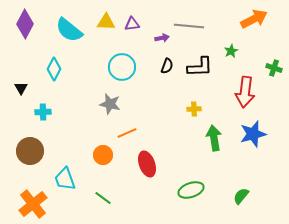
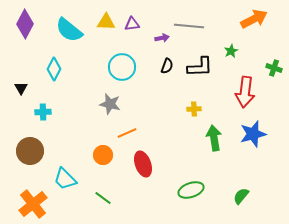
red ellipse: moved 4 px left
cyan trapezoid: rotated 25 degrees counterclockwise
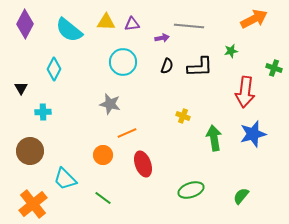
green star: rotated 16 degrees clockwise
cyan circle: moved 1 px right, 5 px up
yellow cross: moved 11 px left, 7 px down; rotated 24 degrees clockwise
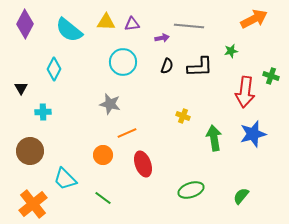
green cross: moved 3 px left, 8 px down
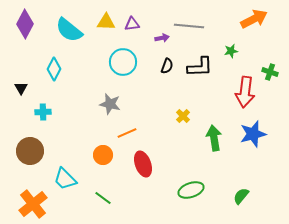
green cross: moved 1 px left, 4 px up
yellow cross: rotated 24 degrees clockwise
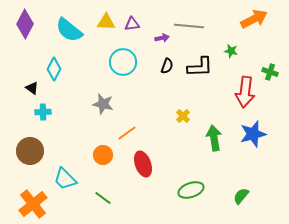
green star: rotated 24 degrees clockwise
black triangle: moved 11 px right; rotated 24 degrees counterclockwise
gray star: moved 7 px left
orange line: rotated 12 degrees counterclockwise
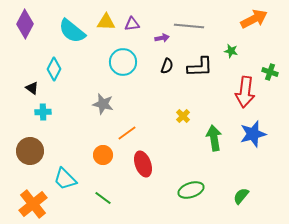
cyan semicircle: moved 3 px right, 1 px down
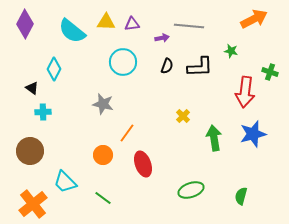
orange line: rotated 18 degrees counterclockwise
cyan trapezoid: moved 3 px down
green semicircle: rotated 24 degrees counterclockwise
